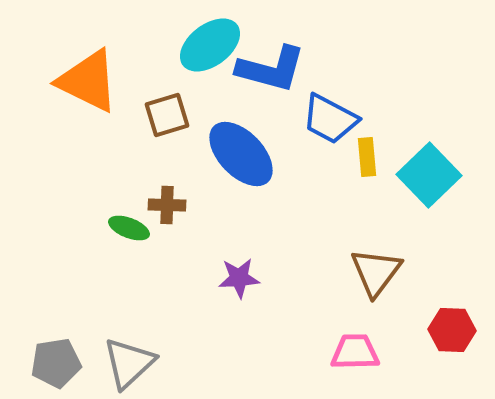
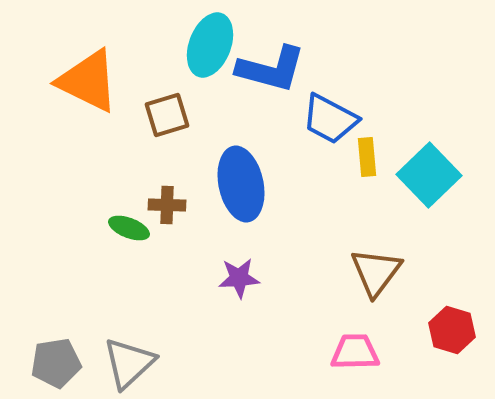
cyan ellipse: rotated 32 degrees counterclockwise
blue ellipse: moved 30 px down; rotated 32 degrees clockwise
red hexagon: rotated 15 degrees clockwise
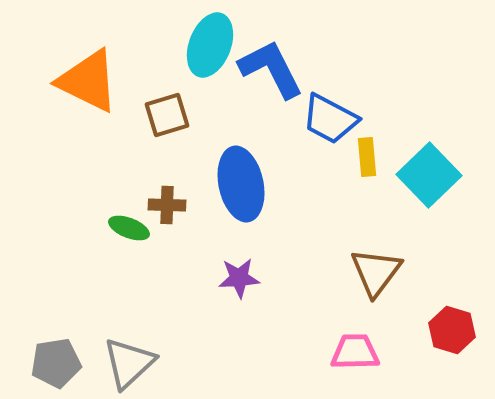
blue L-shape: rotated 132 degrees counterclockwise
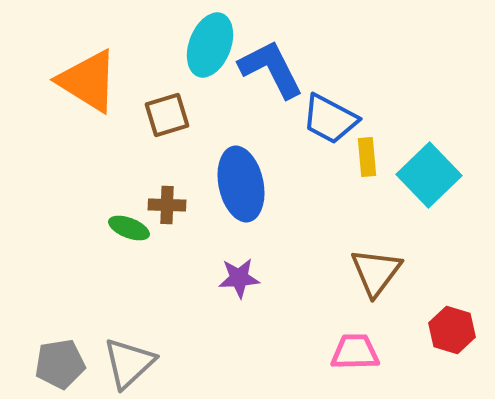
orange triangle: rotated 6 degrees clockwise
gray pentagon: moved 4 px right, 1 px down
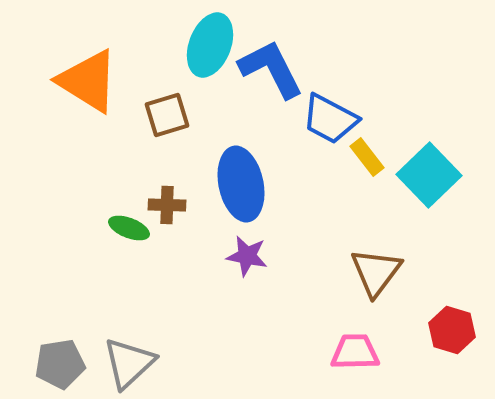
yellow rectangle: rotated 33 degrees counterclockwise
purple star: moved 8 px right, 22 px up; rotated 15 degrees clockwise
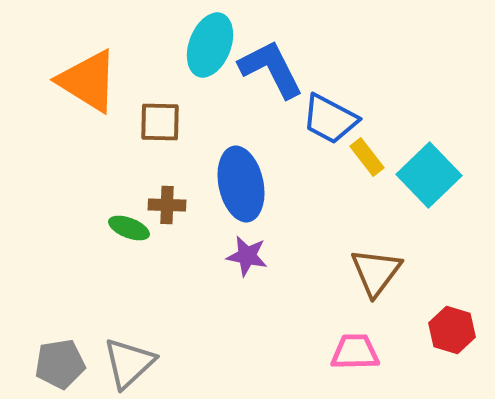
brown square: moved 7 px left, 7 px down; rotated 18 degrees clockwise
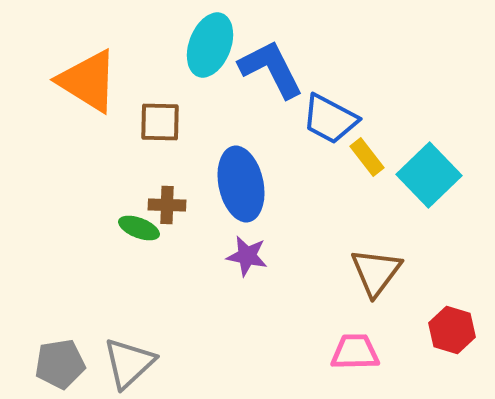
green ellipse: moved 10 px right
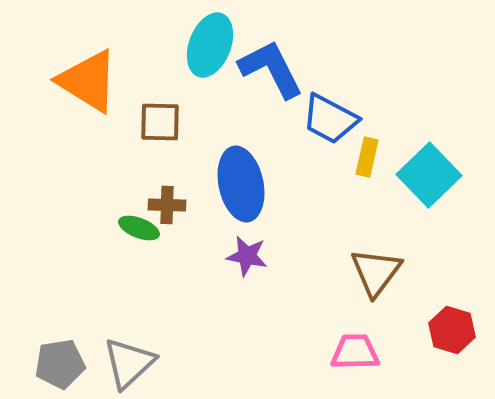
yellow rectangle: rotated 51 degrees clockwise
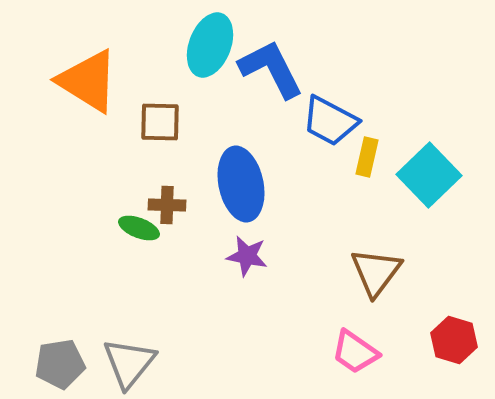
blue trapezoid: moved 2 px down
red hexagon: moved 2 px right, 10 px down
pink trapezoid: rotated 144 degrees counterclockwise
gray triangle: rotated 8 degrees counterclockwise
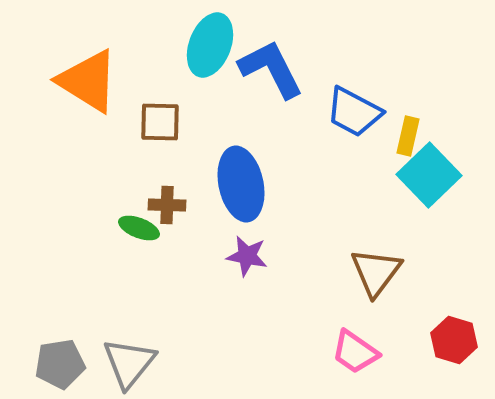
blue trapezoid: moved 24 px right, 9 px up
yellow rectangle: moved 41 px right, 21 px up
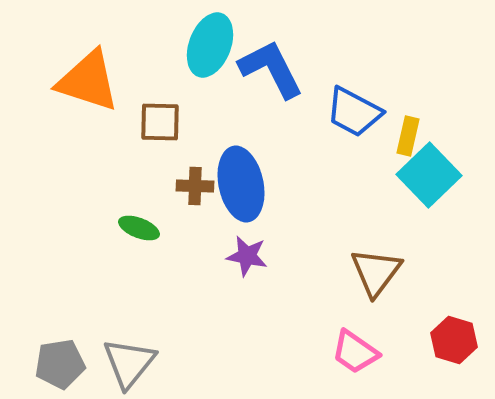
orange triangle: rotated 14 degrees counterclockwise
brown cross: moved 28 px right, 19 px up
